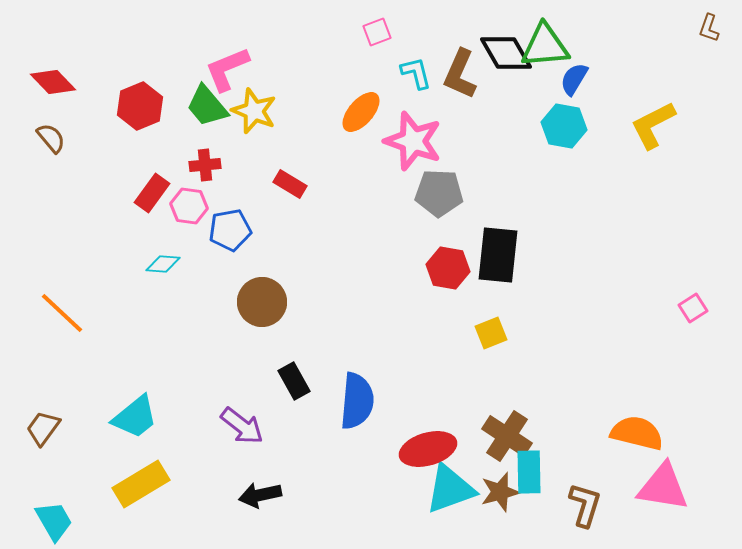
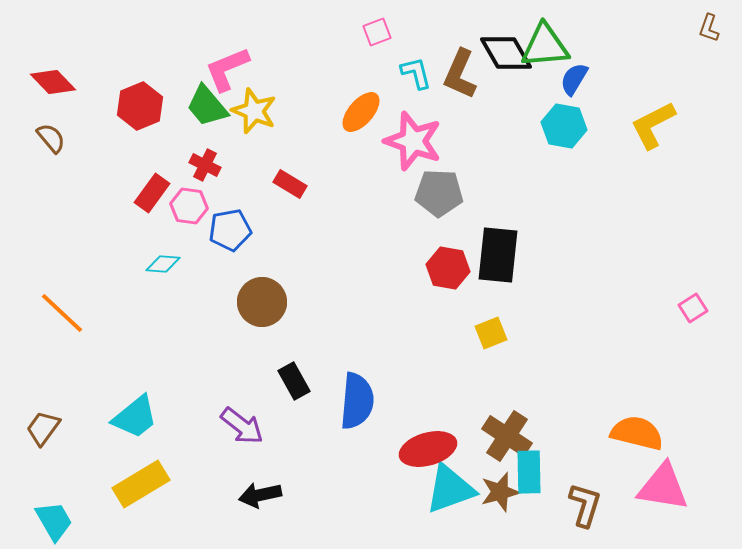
red cross at (205, 165): rotated 32 degrees clockwise
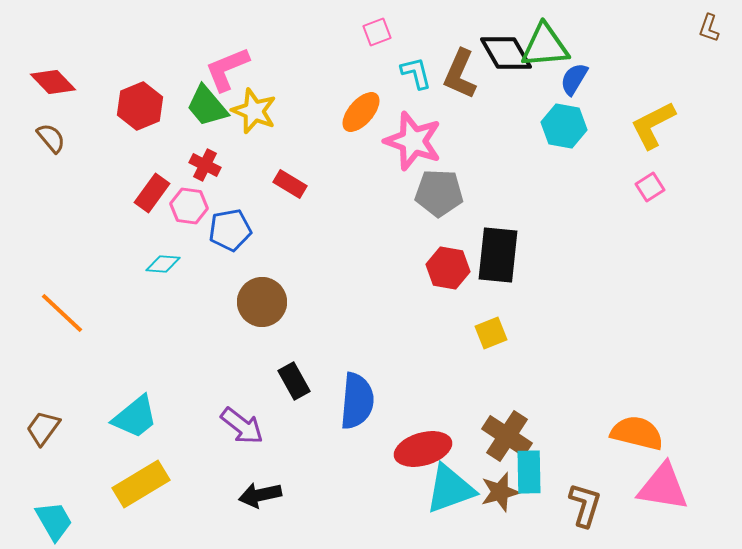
pink square at (693, 308): moved 43 px left, 121 px up
red ellipse at (428, 449): moved 5 px left
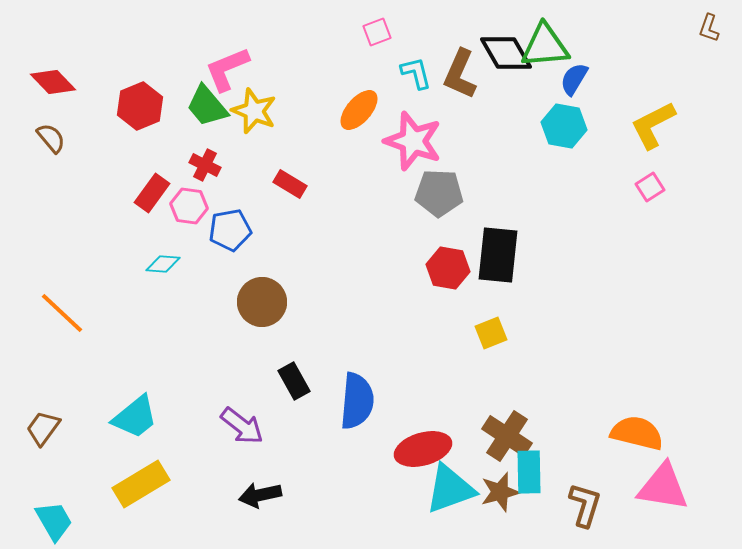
orange ellipse at (361, 112): moved 2 px left, 2 px up
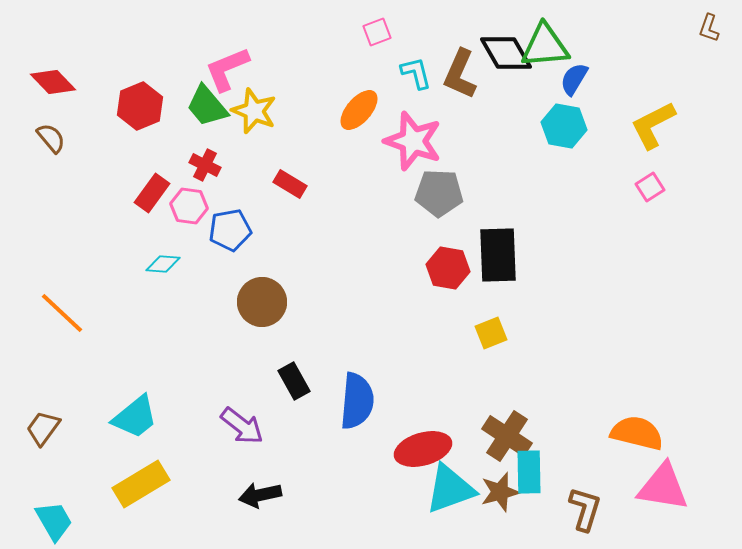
black rectangle at (498, 255): rotated 8 degrees counterclockwise
brown L-shape at (585, 505): moved 4 px down
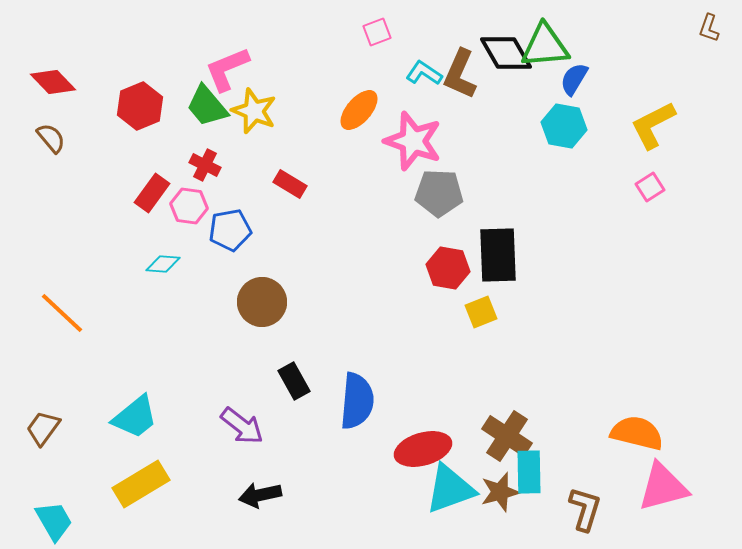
cyan L-shape at (416, 73): moved 8 px right; rotated 42 degrees counterclockwise
yellow square at (491, 333): moved 10 px left, 21 px up
pink triangle at (663, 487): rotated 24 degrees counterclockwise
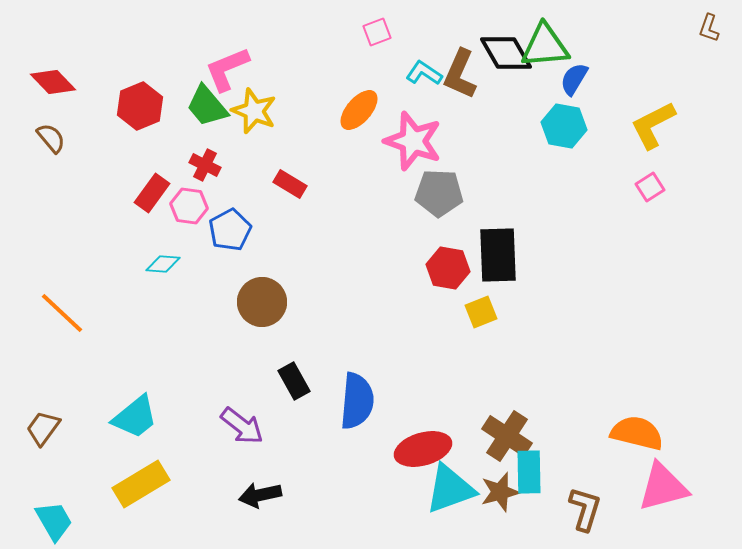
blue pentagon at (230, 230): rotated 18 degrees counterclockwise
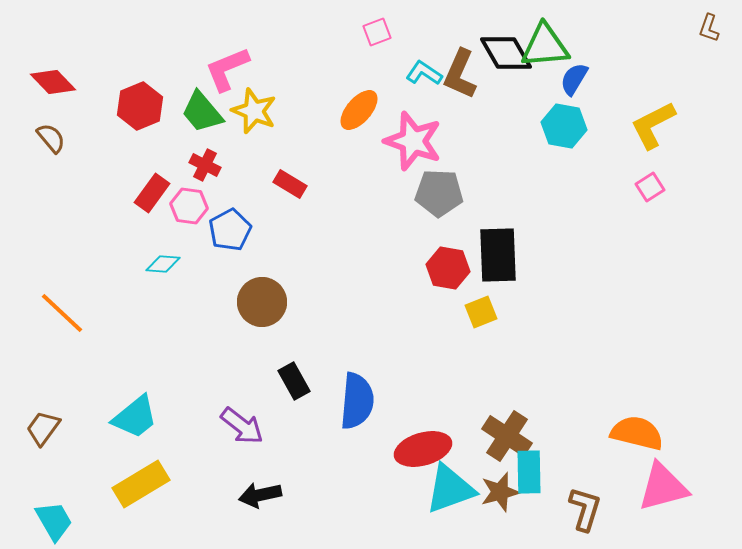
green trapezoid at (207, 106): moved 5 px left, 6 px down
